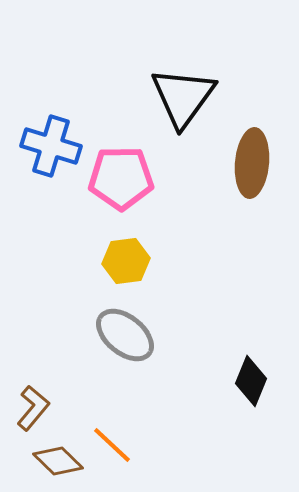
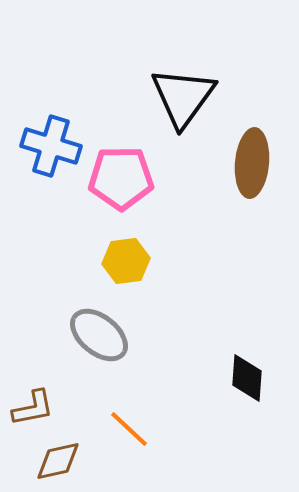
gray ellipse: moved 26 px left
black diamond: moved 4 px left, 3 px up; rotated 18 degrees counterclockwise
brown L-shape: rotated 39 degrees clockwise
orange line: moved 17 px right, 16 px up
brown diamond: rotated 57 degrees counterclockwise
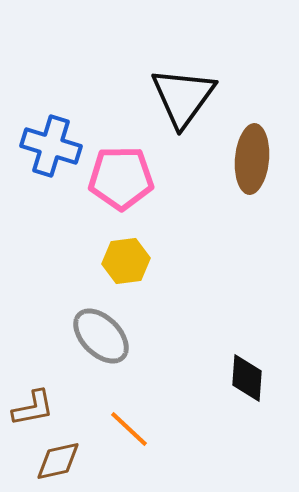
brown ellipse: moved 4 px up
gray ellipse: moved 2 px right, 1 px down; rotated 6 degrees clockwise
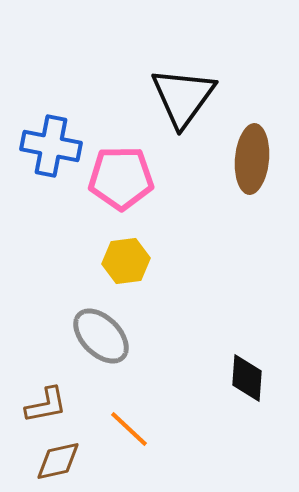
blue cross: rotated 6 degrees counterclockwise
brown L-shape: moved 13 px right, 3 px up
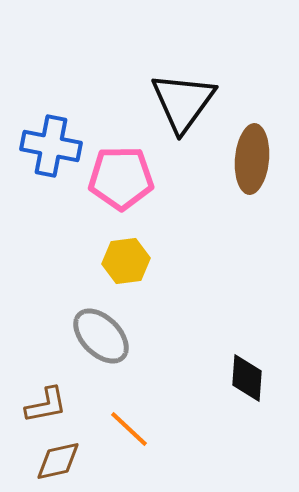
black triangle: moved 5 px down
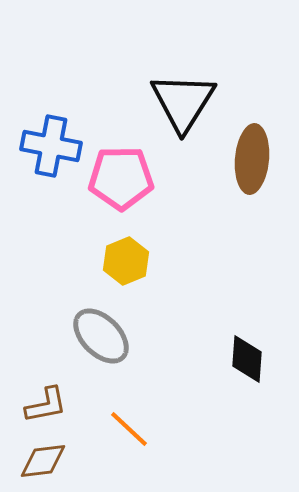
black triangle: rotated 4 degrees counterclockwise
yellow hexagon: rotated 15 degrees counterclockwise
black diamond: moved 19 px up
brown diamond: moved 15 px left; rotated 6 degrees clockwise
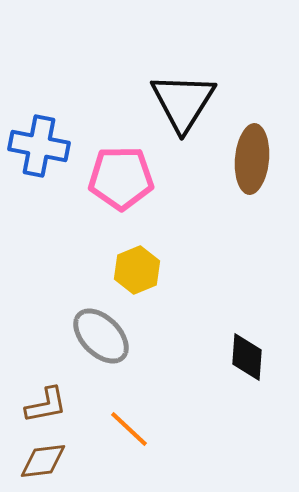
blue cross: moved 12 px left
yellow hexagon: moved 11 px right, 9 px down
black diamond: moved 2 px up
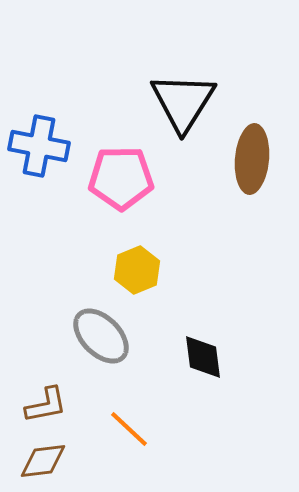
black diamond: moved 44 px left; rotated 12 degrees counterclockwise
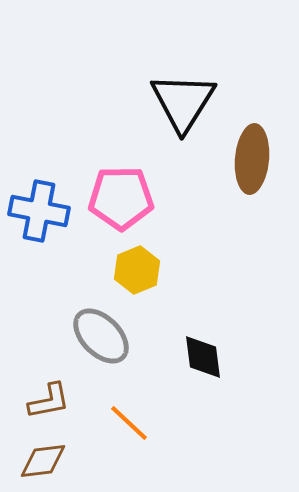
blue cross: moved 65 px down
pink pentagon: moved 20 px down
brown L-shape: moved 3 px right, 4 px up
orange line: moved 6 px up
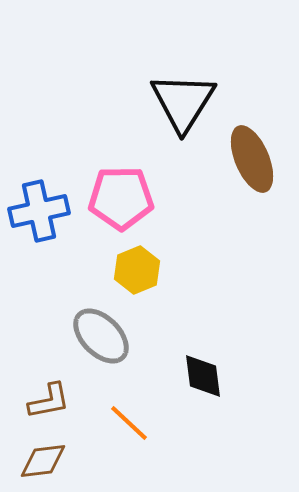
brown ellipse: rotated 28 degrees counterclockwise
blue cross: rotated 24 degrees counterclockwise
black diamond: moved 19 px down
